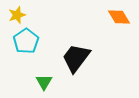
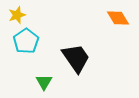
orange diamond: moved 1 px left, 1 px down
black trapezoid: rotated 108 degrees clockwise
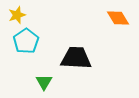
black trapezoid: rotated 52 degrees counterclockwise
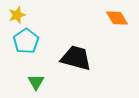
orange diamond: moved 1 px left
black trapezoid: rotated 12 degrees clockwise
green triangle: moved 8 px left
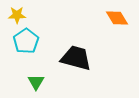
yellow star: rotated 18 degrees clockwise
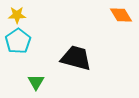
orange diamond: moved 4 px right, 3 px up
cyan pentagon: moved 8 px left
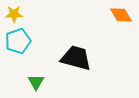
yellow star: moved 3 px left, 1 px up
cyan pentagon: rotated 15 degrees clockwise
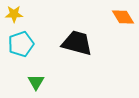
orange diamond: moved 2 px right, 2 px down
cyan pentagon: moved 3 px right, 3 px down
black trapezoid: moved 1 px right, 15 px up
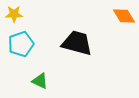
orange diamond: moved 1 px right, 1 px up
green triangle: moved 4 px right, 1 px up; rotated 36 degrees counterclockwise
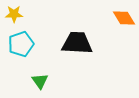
orange diamond: moved 2 px down
black trapezoid: rotated 12 degrees counterclockwise
green triangle: rotated 30 degrees clockwise
